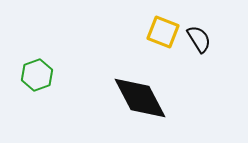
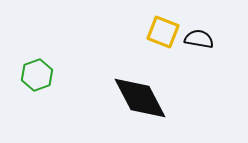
black semicircle: rotated 48 degrees counterclockwise
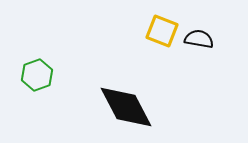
yellow square: moved 1 px left, 1 px up
black diamond: moved 14 px left, 9 px down
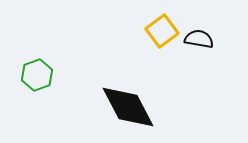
yellow square: rotated 32 degrees clockwise
black diamond: moved 2 px right
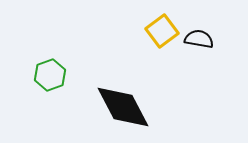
green hexagon: moved 13 px right
black diamond: moved 5 px left
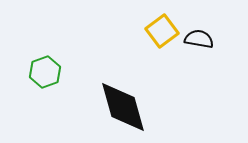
green hexagon: moved 5 px left, 3 px up
black diamond: rotated 12 degrees clockwise
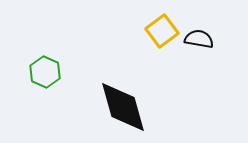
green hexagon: rotated 16 degrees counterclockwise
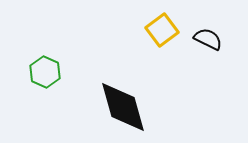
yellow square: moved 1 px up
black semicircle: moved 9 px right; rotated 16 degrees clockwise
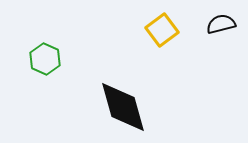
black semicircle: moved 13 px right, 15 px up; rotated 40 degrees counterclockwise
green hexagon: moved 13 px up
